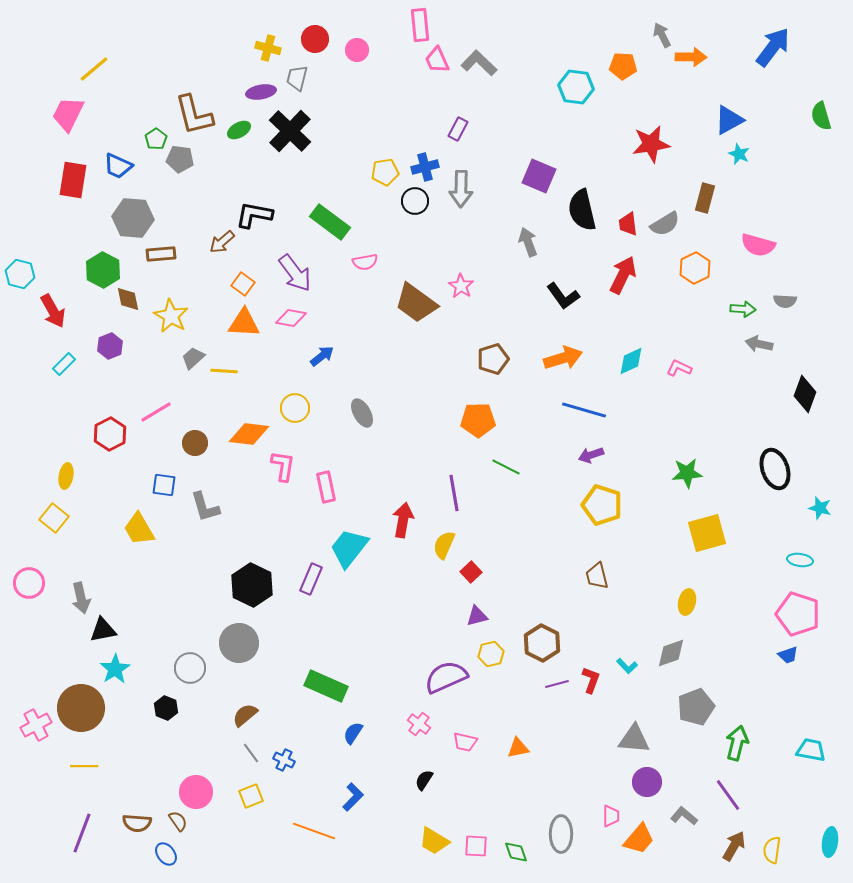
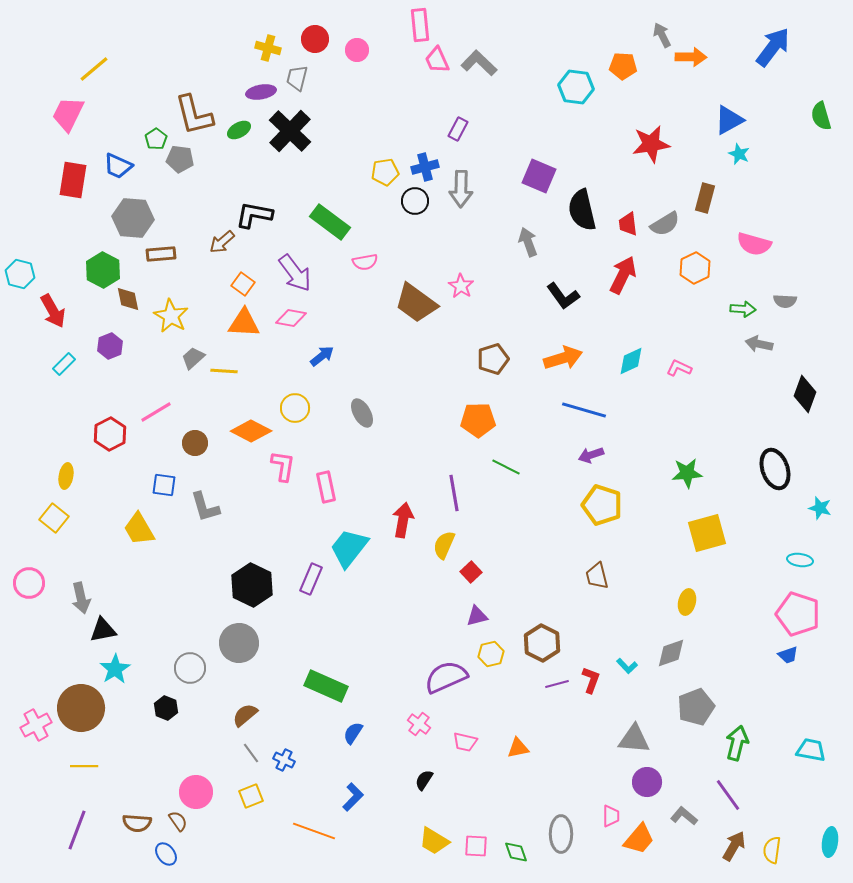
pink semicircle at (758, 245): moved 4 px left, 1 px up
orange diamond at (249, 434): moved 2 px right, 3 px up; rotated 21 degrees clockwise
purple line at (82, 833): moved 5 px left, 3 px up
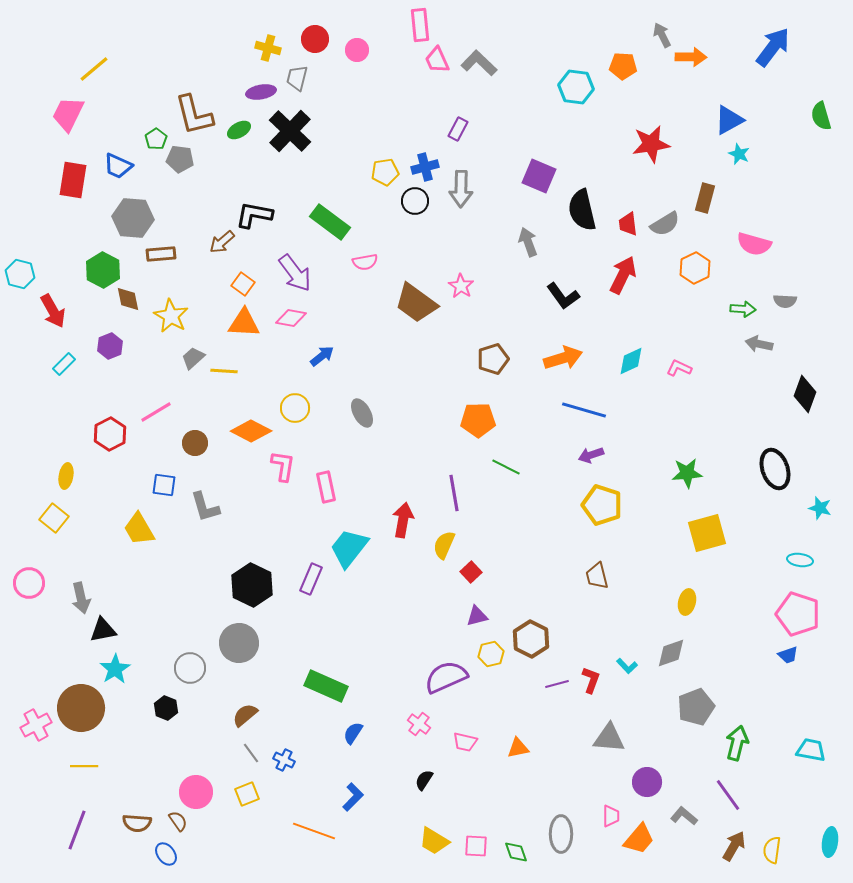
brown hexagon at (542, 643): moved 11 px left, 4 px up
gray triangle at (634, 739): moved 25 px left, 1 px up
yellow square at (251, 796): moved 4 px left, 2 px up
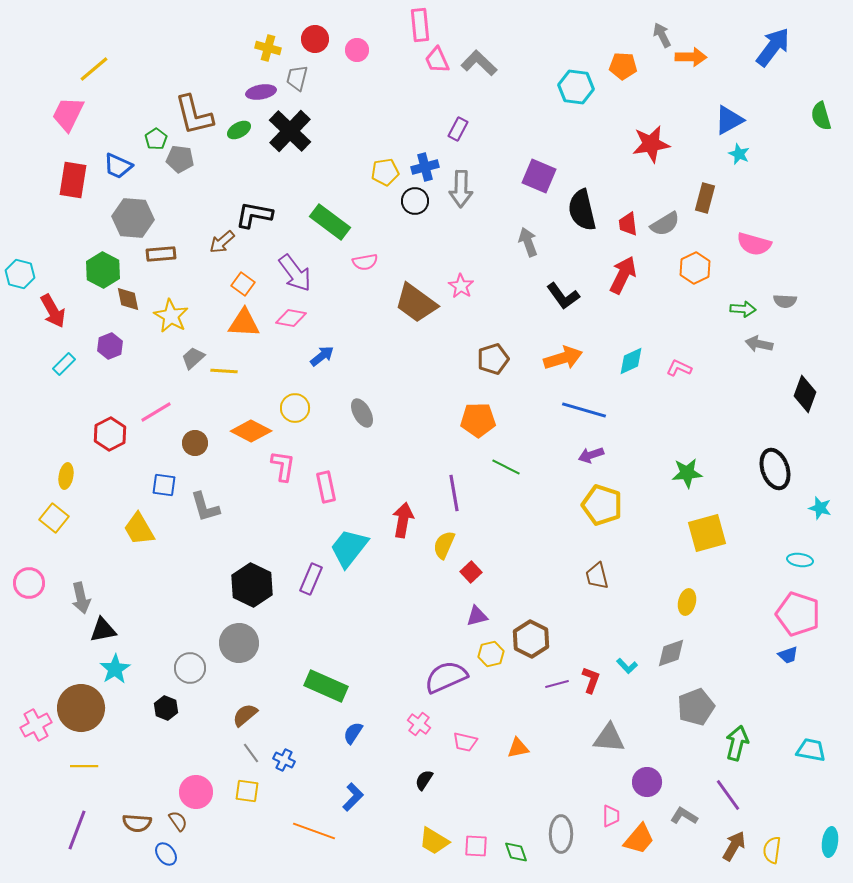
yellow square at (247, 794): moved 3 px up; rotated 30 degrees clockwise
gray L-shape at (684, 816): rotated 8 degrees counterclockwise
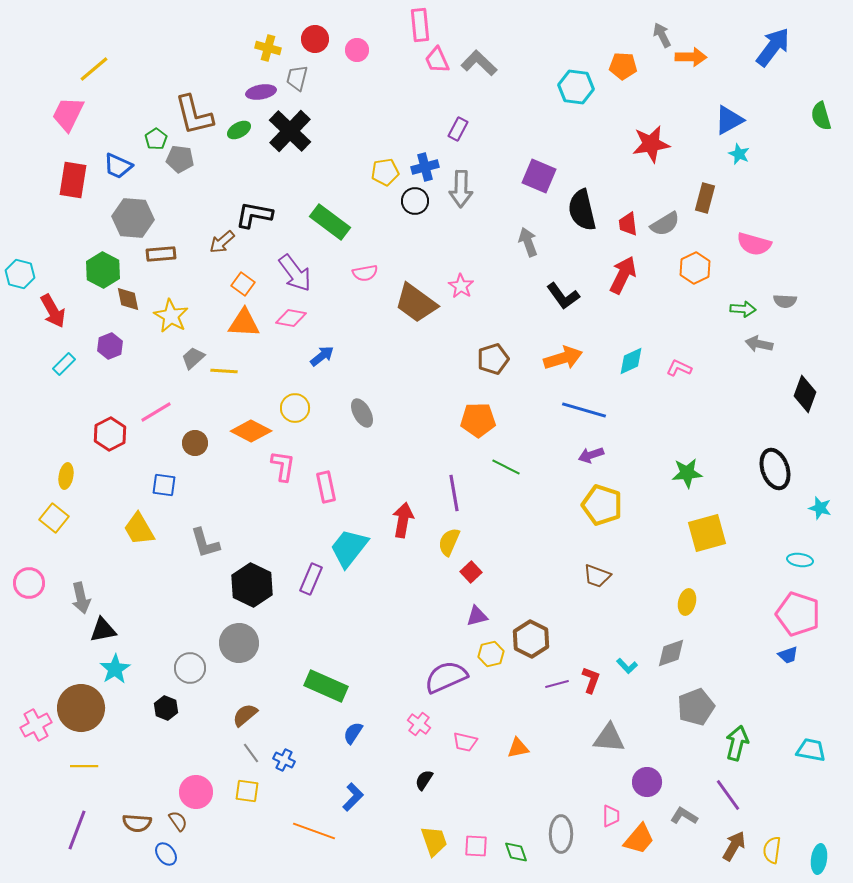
pink semicircle at (365, 262): moved 11 px down
gray L-shape at (205, 507): moved 36 px down
yellow semicircle at (444, 545): moved 5 px right, 3 px up
brown trapezoid at (597, 576): rotated 56 degrees counterclockwise
yellow trapezoid at (434, 841): rotated 140 degrees counterclockwise
cyan ellipse at (830, 842): moved 11 px left, 17 px down
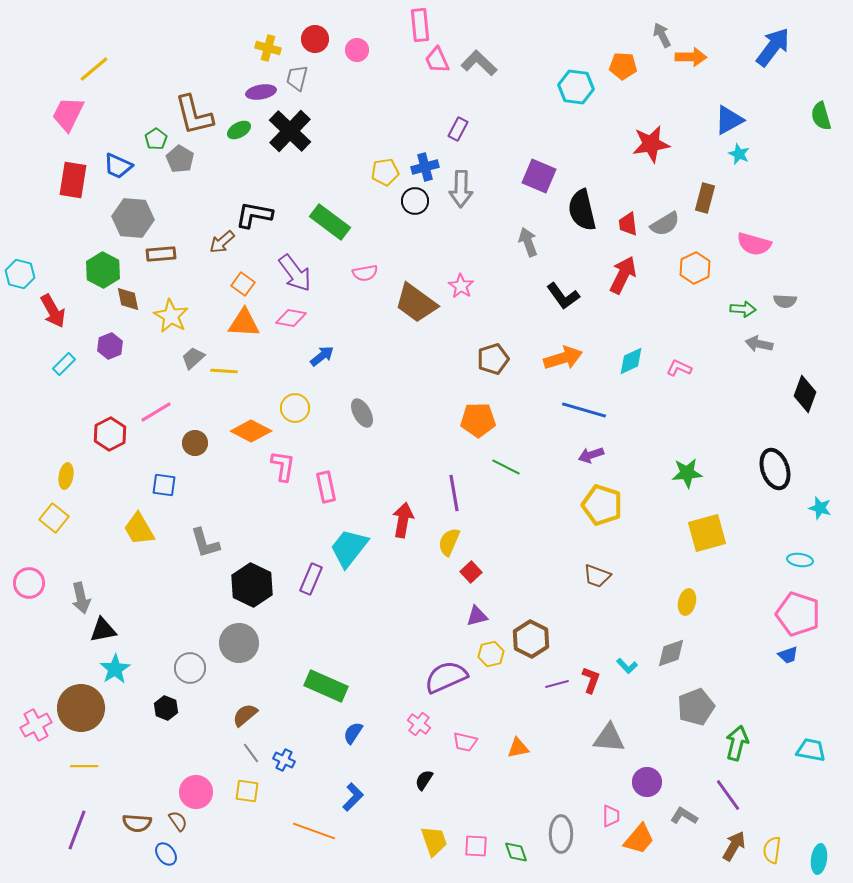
gray pentagon at (180, 159): rotated 24 degrees clockwise
